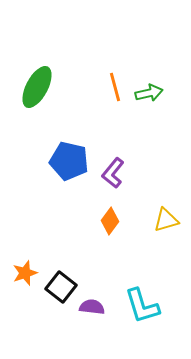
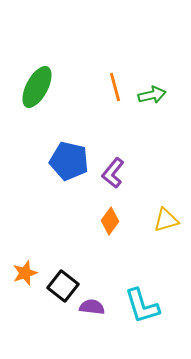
green arrow: moved 3 px right, 2 px down
black square: moved 2 px right, 1 px up
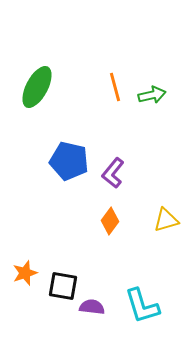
black square: rotated 28 degrees counterclockwise
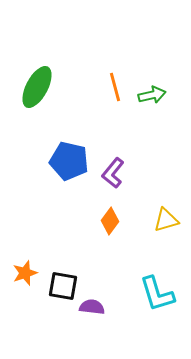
cyan L-shape: moved 15 px right, 12 px up
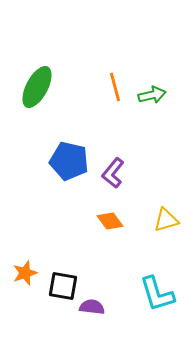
orange diamond: rotated 72 degrees counterclockwise
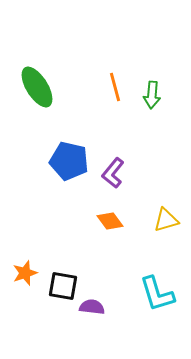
green ellipse: rotated 60 degrees counterclockwise
green arrow: rotated 108 degrees clockwise
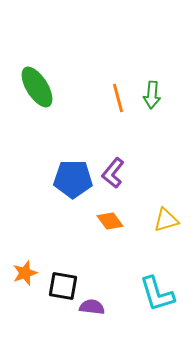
orange line: moved 3 px right, 11 px down
blue pentagon: moved 4 px right, 18 px down; rotated 12 degrees counterclockwise
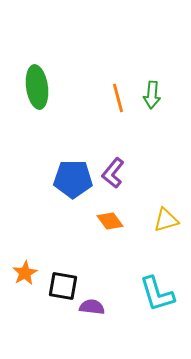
green ellipse: rotated 24 degrees clockwise
orange star: rotated 10 degrees counterclockwise
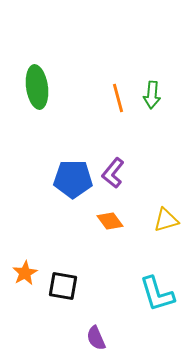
purple semicircle: moved 4 px right, 31 px down; rotated 120 degrees counterclockwise
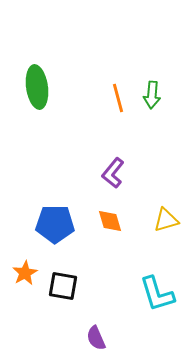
blue pentagon: moved 18 px left, 45 px down
orange diamond: rotated 20 degrees clockwise
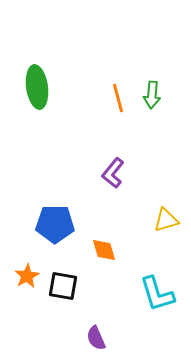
orange diamond: moved 6 px left, 29 px down
orange star: moved 2 px right, 3 px down
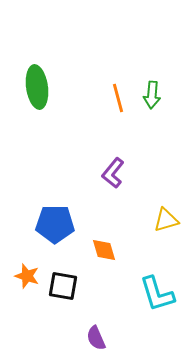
orange star: rotated 25 degrees counterclockwise
